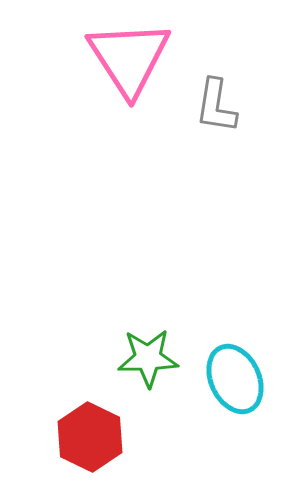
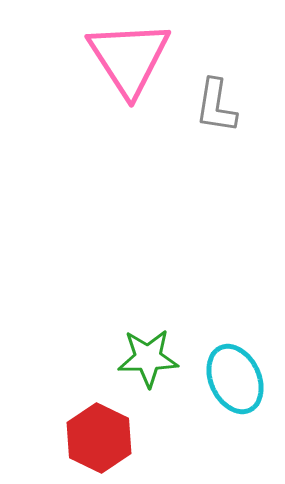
red hexagon: moved 9 px right, 1 px down
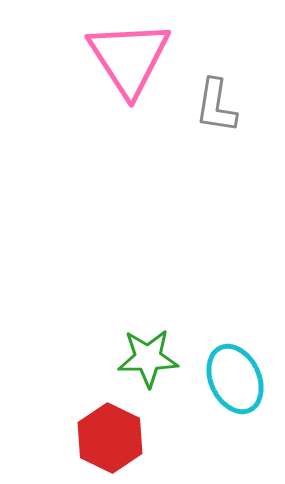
red hexagon: moved 11 px right
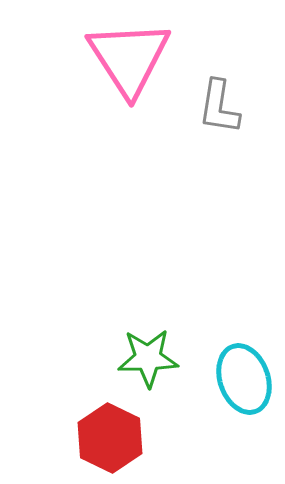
gray L-shape: moved 3 px right, 1 px down
cyan ellipse: moved 9 px right; rotated 6 degrees clockwise
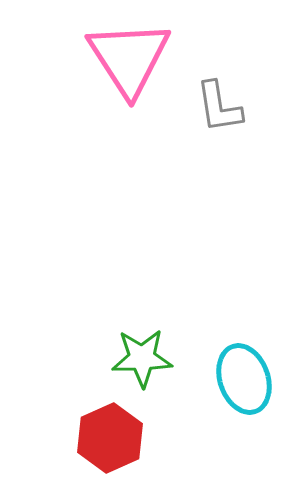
gray L-shape: rotated 18 degrees counterclockwise
green star: moved 6 px left
red hexagon: rotated 10 degrees clockwise
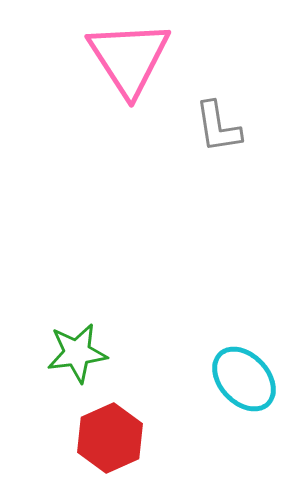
gray L-shape: moved 1 px left, 20 px down
green star: moved 65 px left, 5 px up; rotated 6 degrees counterclockwise
cyan ellipse: rotated 24 degrees counterclockwise
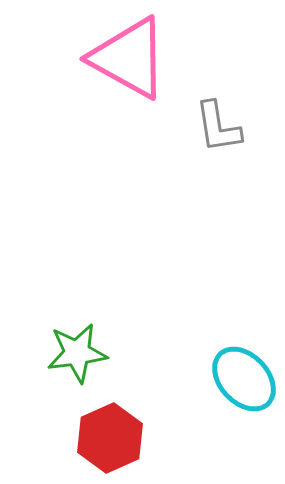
pink triangle: rotated 28 degrees counterclockwise
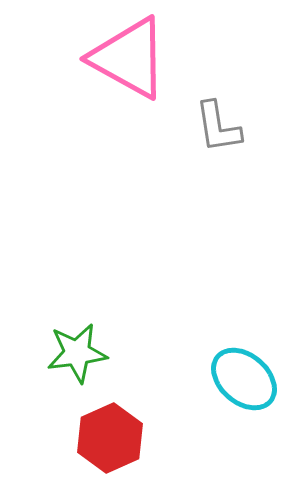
cyan ellipse: rotated 6 degrees counterclockwise
